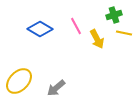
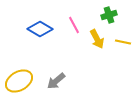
green cross: moved 5 px left
pink line: moved 2 px left, 1 px up
yellow line: moved 1 px left, 9 px down
yellow ellipse: rotated 16 degrees clockwise
gray arrow: moved 7 px up
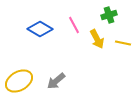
yellow line: moved 1 px down
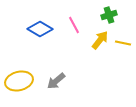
yellow arrow: moved 3 px right, 1 px down; rotated 114 degrees counterclockwise
yellow ellipse: rotated 16 degrees clockwise
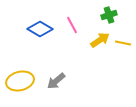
pink line: moved 2 px left
yellow arrow: rotated 18 degrees clockwise
yellow ellipse: moved 1 px right
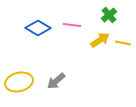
green cross: rotated 21 degrees counterclockwise
pink line: rotated 54 degrees counterclockwise
blue diamond: moved 2 px left, 1 px up
yellow ellipse: moved 1 px left, 1 px down
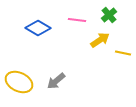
pink line: moved 5 px right, 5 px up
yellow line: moved 10 px down
yellow ellipse: rotated 40 degrees clockwise
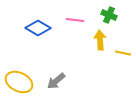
green cross: rotated 28 degrees counterclockwise
pink line: moved 2 px left
yellow arrow: rotated 60 degrees counterclockwise
